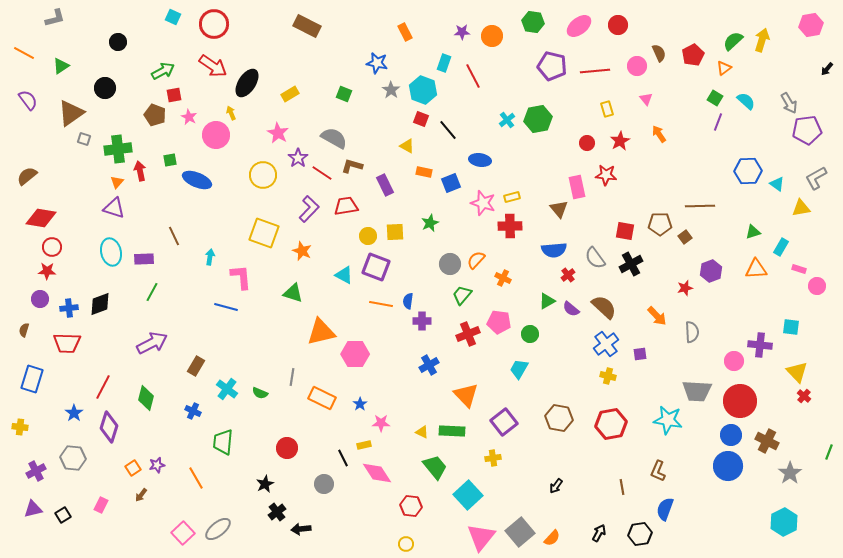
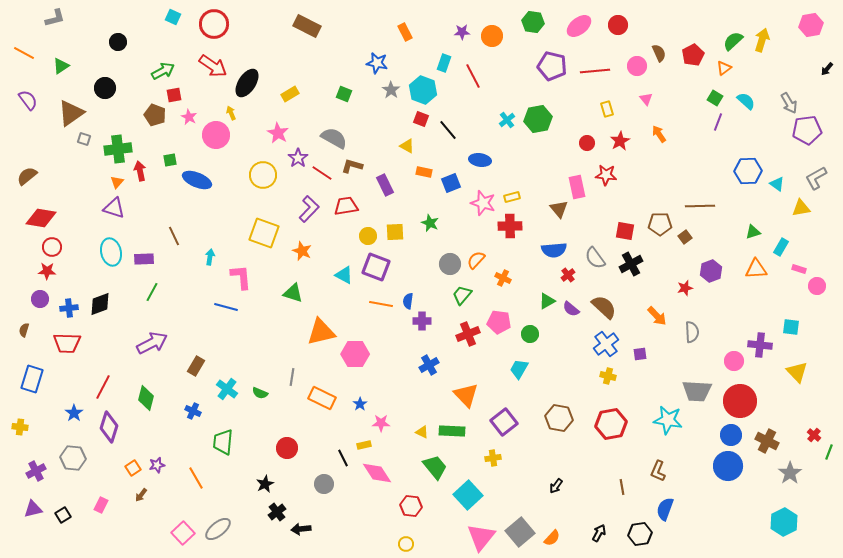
green star at (430, 223): rotated 24 degrees counterclockwise
red cross at (804, 396): moved 10 px right, 39 px down
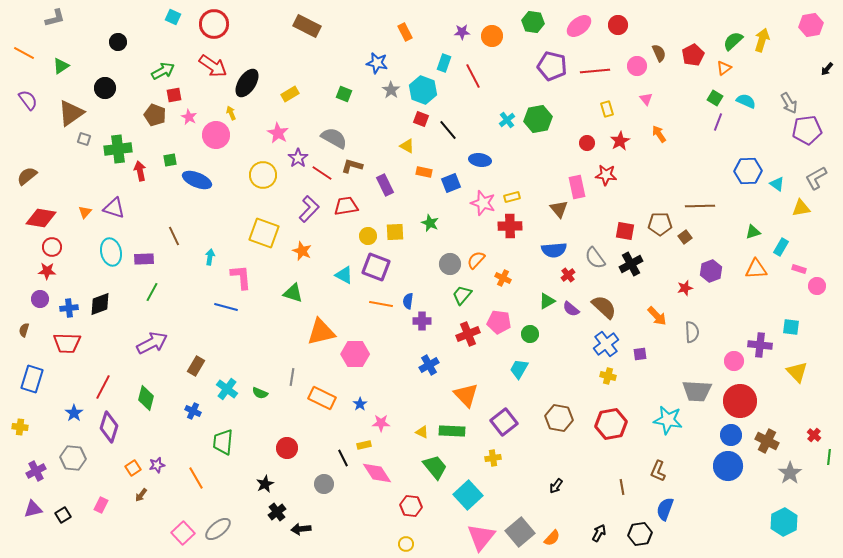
cyan semicircle at (746, 101): rotated 18 degrees counterclockwise
orange triangle at (117, 182): moved 32 px left, 30 px down
green line at (829, 452): moved 5 px down; rotated 14 degrees counterclockwise
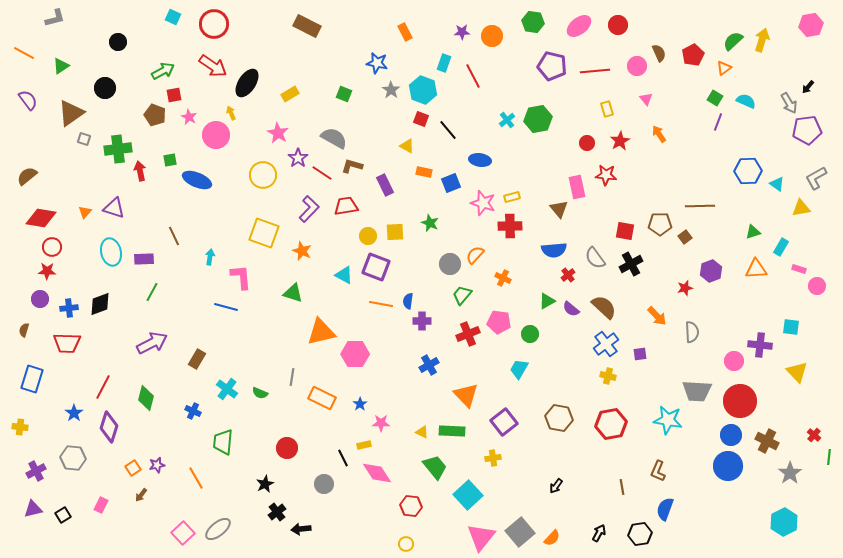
black arrow at (827, 69): moved 19 px left, 18 px down
orange semicircle at (476, 260): moved 1 px left, 5 px up
brown rectangle at (196, 366): moved 1 px right, 7 px up
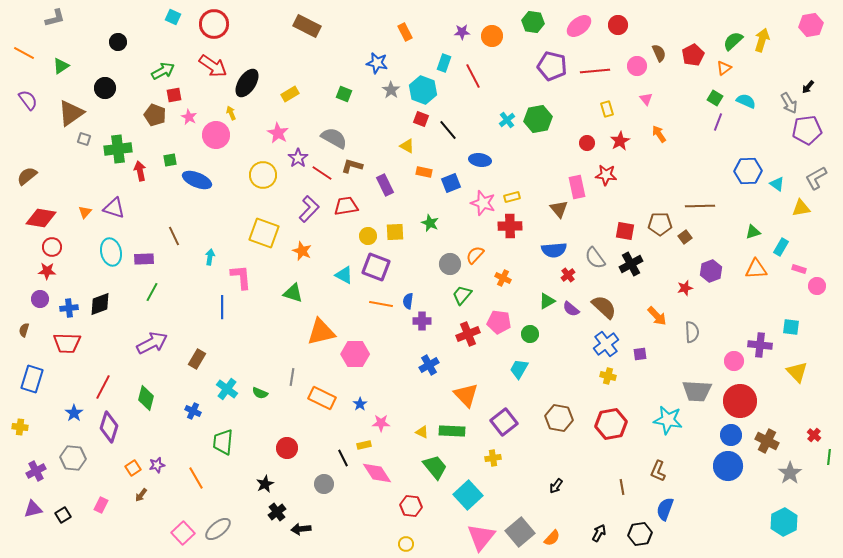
blue line at (226, 307): moved 4 px left; rotated 75 degrees clockwise
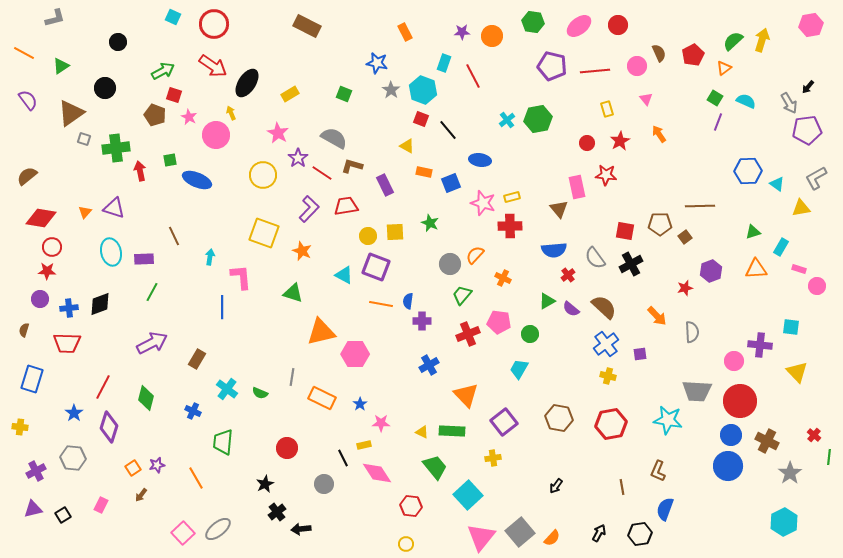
red square at (174, 95): rotated 28 degrees clockwise
green cross at (118, 149): moved 2 px left, 1 px up
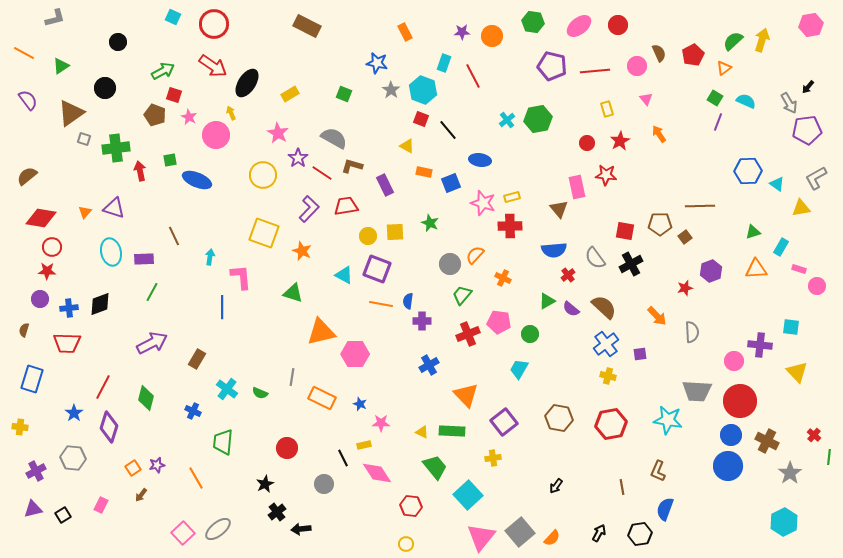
purple square at (376, 267): moved 1 px right, 2 px down
blue star at (360, 404): rotated 16 degrees counterclockwise
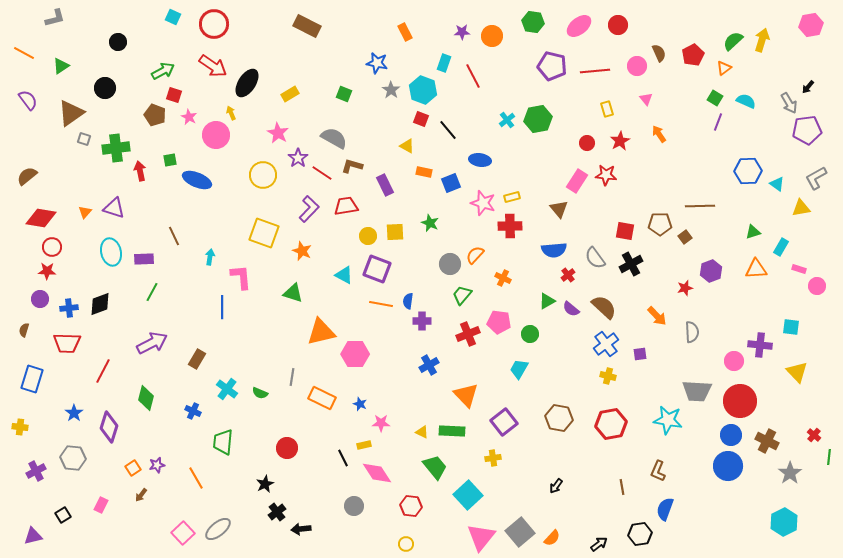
pink rectangle at (577, 187): moved 6 px up; rotated 45 degrees clockwise
red line at (103, 387): moved 16 px up
gray circle at (324, 484): moved 30 px right, 22 px down
purple triangle at (33, 509): moved 27 px down
black arrow at (599, 533): moved 11 px down; rotated 24 degrees clockwise
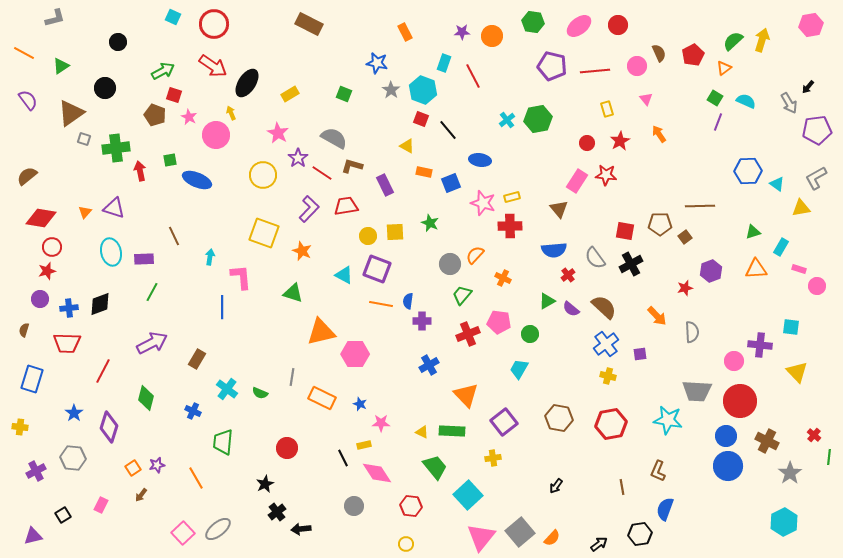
brown rectangle at (307, 26): moved 2 px right, 2 px up
purple pentagon at (807, 130): moved 10 px right
red star at (47, 271): rotated 18 degrees counterclockwise
blue circle at (731, 435): moved 5 px left, 1 px down
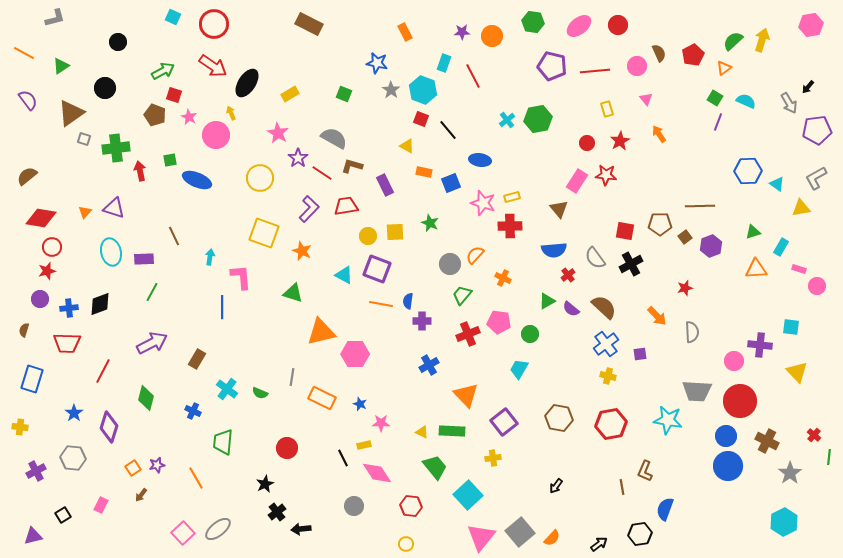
yellow circle at (263, 175): moved 3 px left, 3 px down
purple hexagon at (711, 271): moved 25 px up
brown L-shape at (658, 471): moved 13 px left
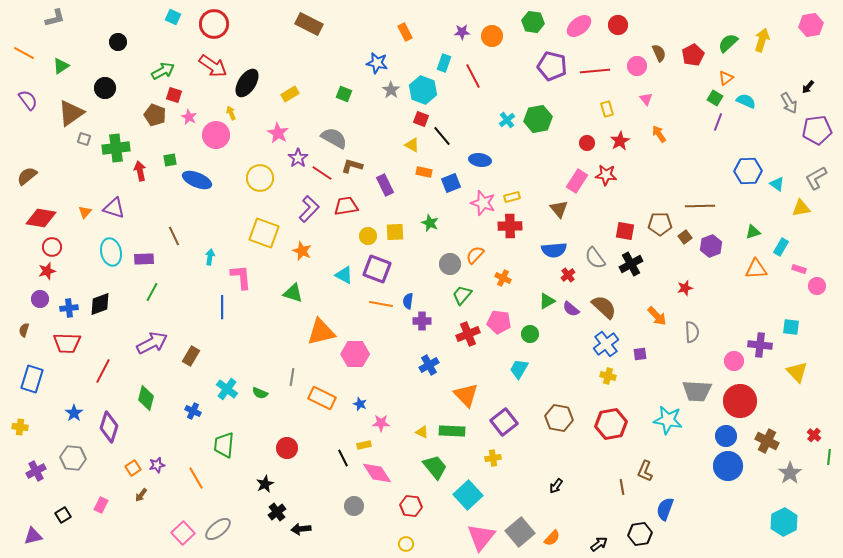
green semicircle at (733, 41): moved 5 px left, 2 px down
orange triangle at (724, 68): moved 2 px right, 10 px down
black line at (448, 130): moved 6 px left, 6 px down
yellow triangle at (407, 146): moved 5 px right, 1 px up
brown rectangle at (197, 359): moved 6 px left, 3 px up
green trapezoid at (223, 442): moved 1 px right, 3 px down
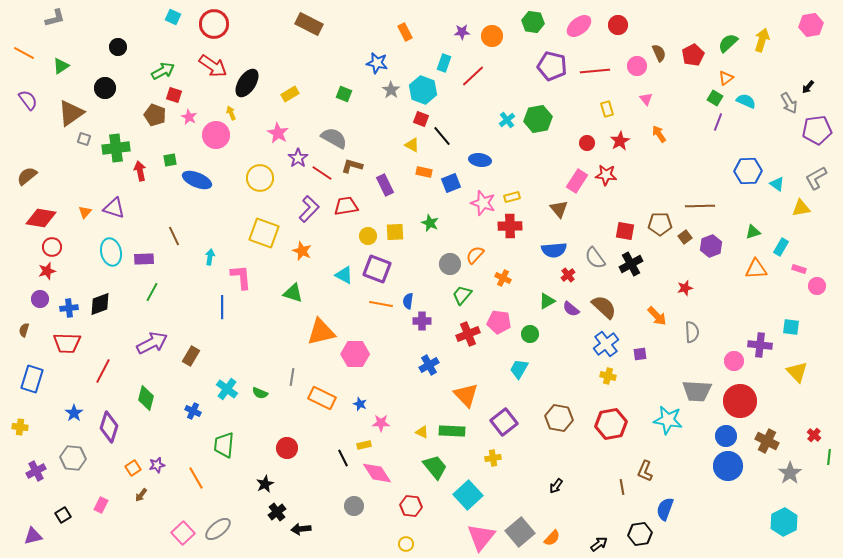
black circle at (118, 42): moved 5 px down
red line at (473, 76): rotated 75 degrees clockwise
